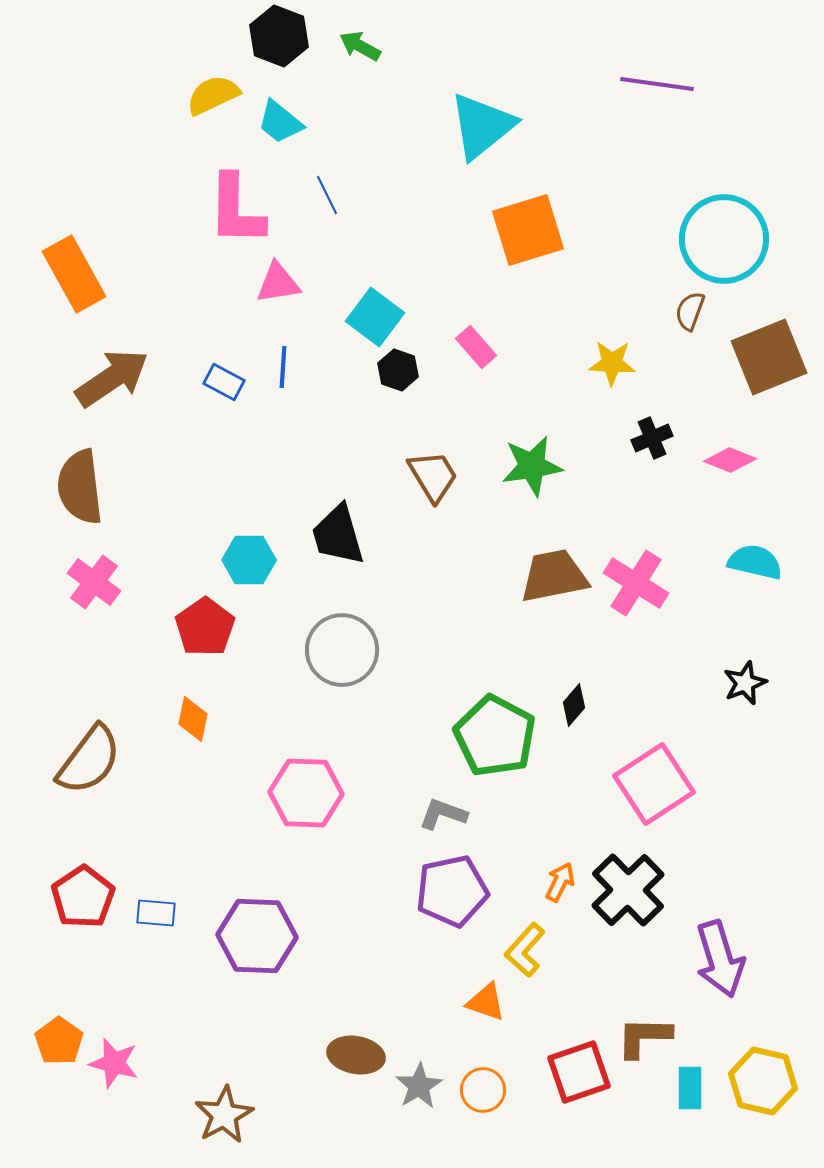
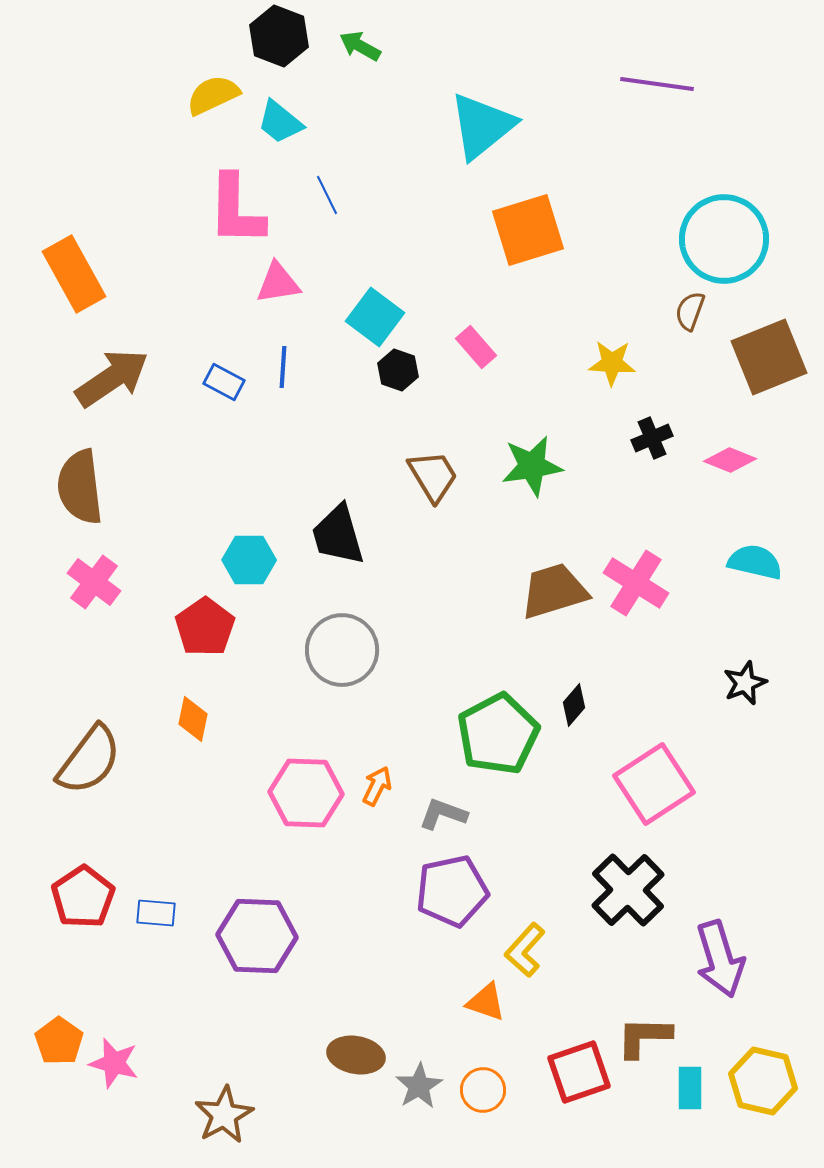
brown trapezoid at (554, 576): moved 15 px down; rotated 6 degrees counterclockwise
green pentagon at (495, 736): moved 3 px right, 2 px up; rotated 16 degrees clockwise
orange arrow at (560, 882): moved 183 px left, 96 px up
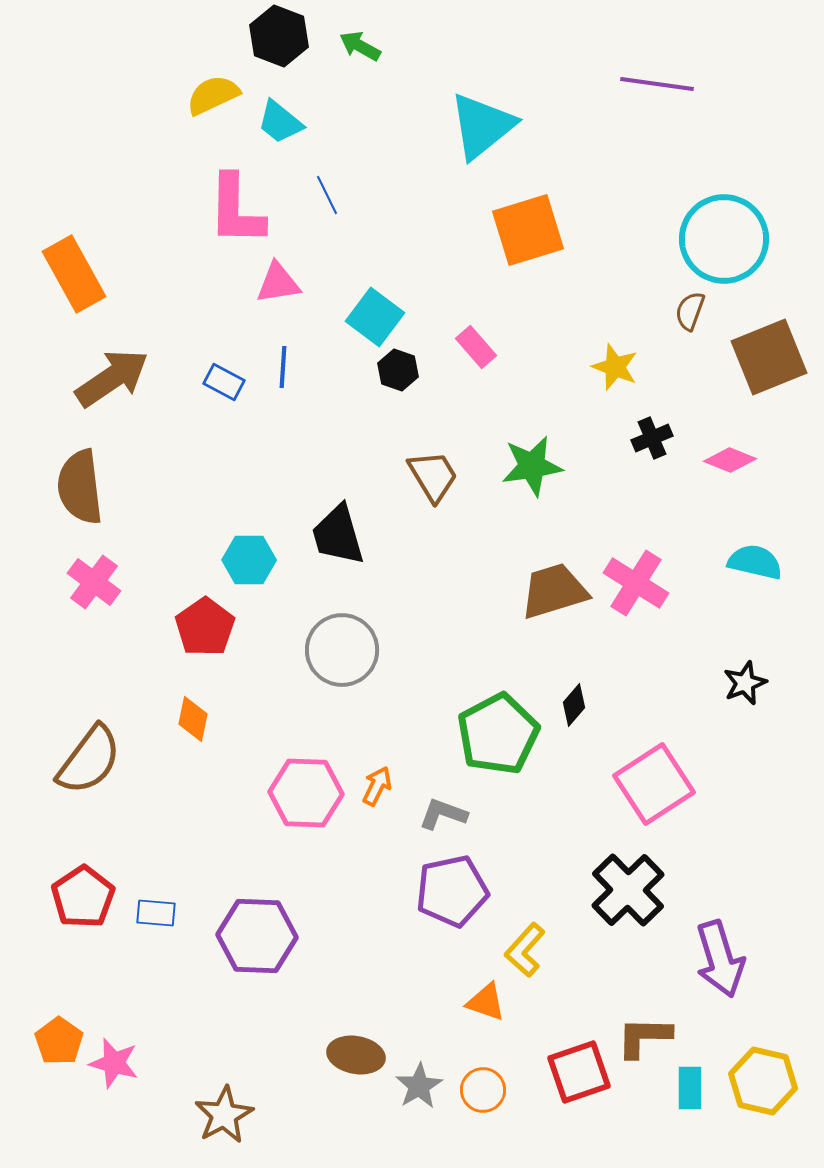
yellow star at (612, 363): moved 3 px right, 4 px down; rotated 18 degrees clockwise
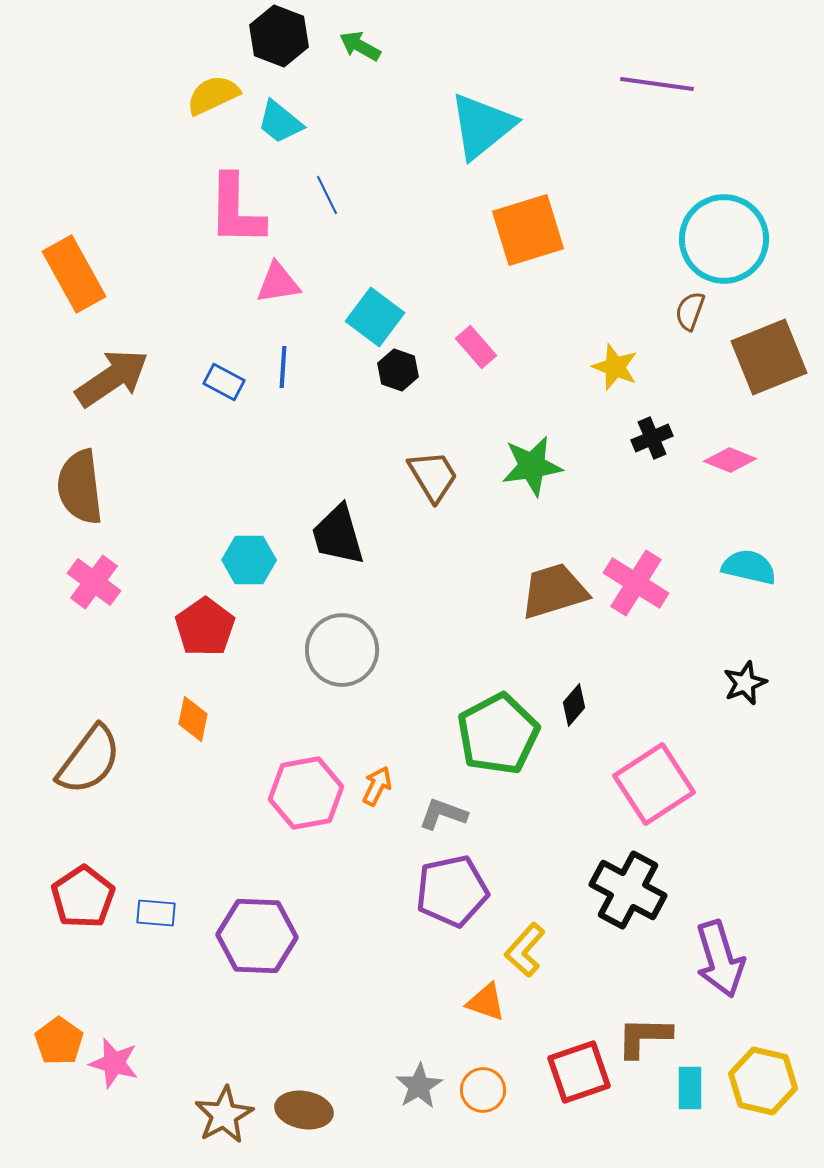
cyan semicircle at (755, 562): moved 6 px left, 5 px down
pink hexagon at (306, 793): rotated 12 degrees counterclockwise
black cross at (628, 890): rotated 18 degrees counterclockwise
brown ellipse at (356, 1055): moved 52 px left, 55 px down
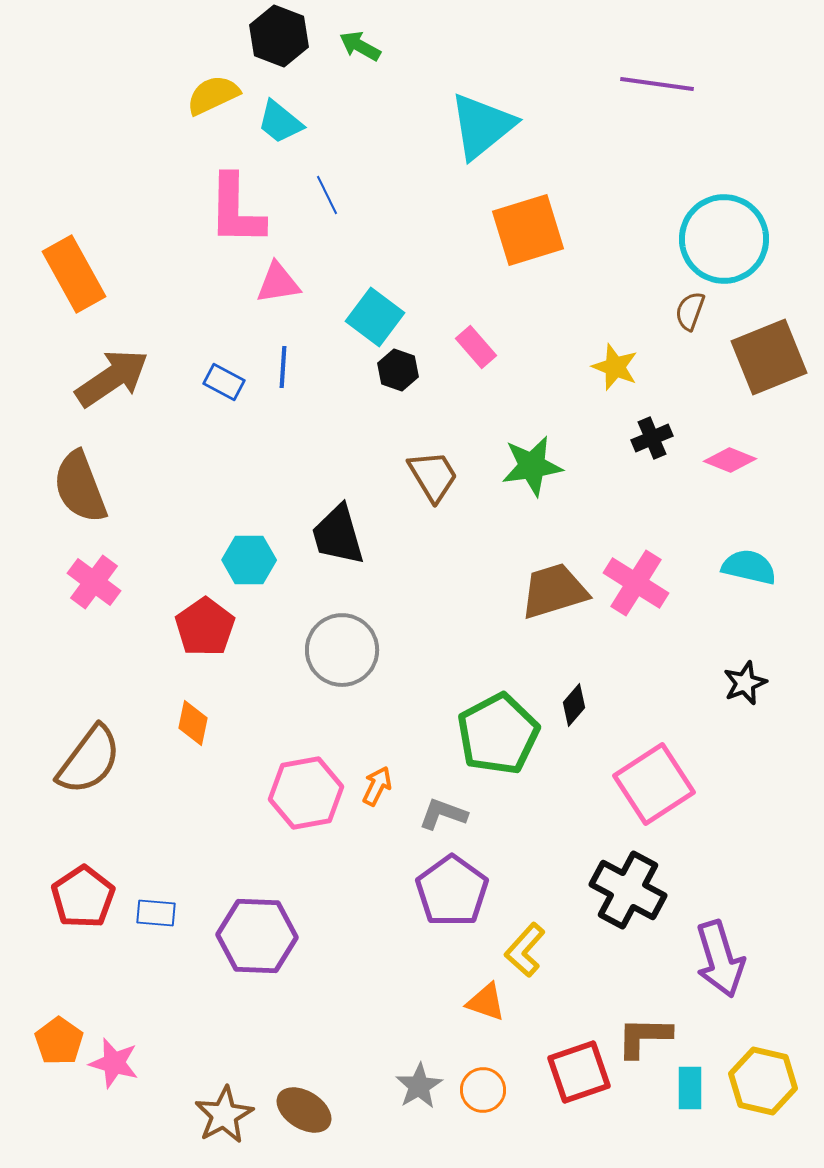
brown semicircle at (80, 487): rotated 14 degrees counterclockwise
orange diamond at (193, 719): moved 4 px down
purple pentagon at (452, 891): rotated 24 degrees counterclockwise
brown ellipse at (304, 1110): rotated 22 degrees clockwise
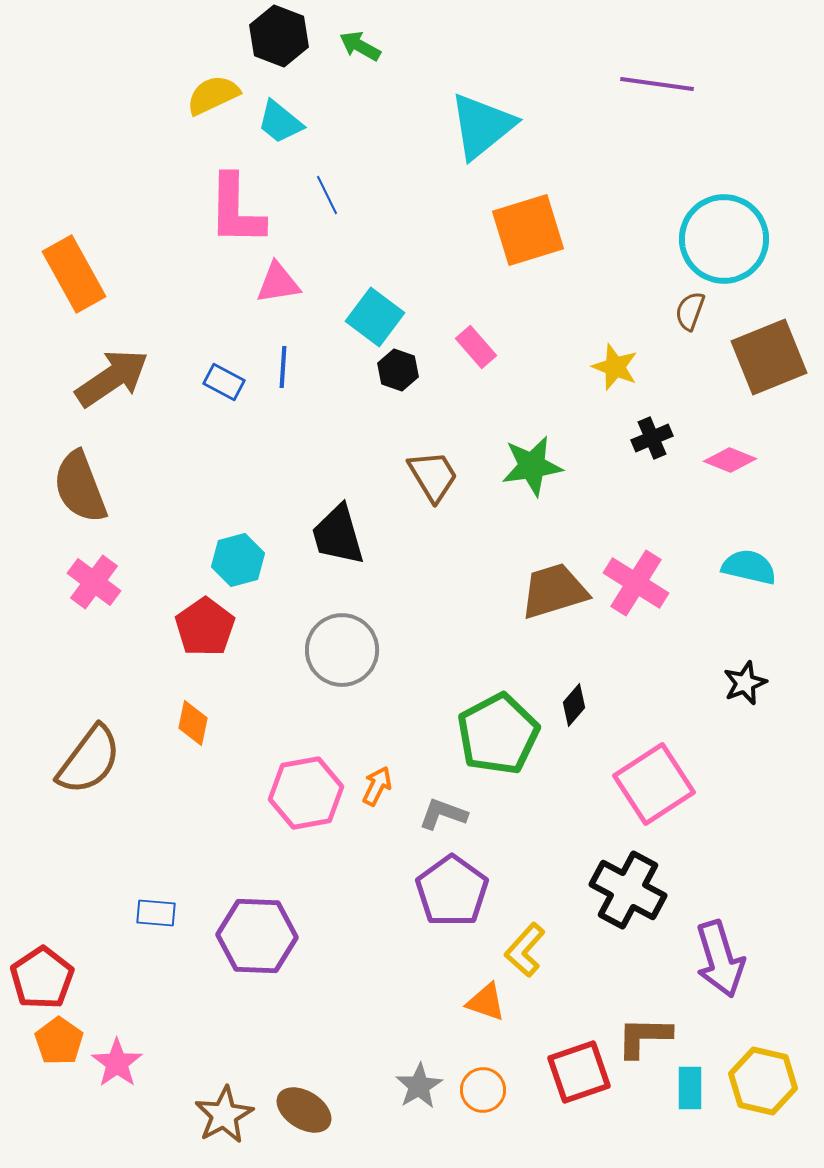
cyan hexagon at (249, 560): moved 11 px left; rotated 15 degrees counterclockwise
red pentagon at (83, 897): moved 41 px left, 81 px down
pink star at (114, 1063): moved 3 px right; rotated 21 degrees clockwise
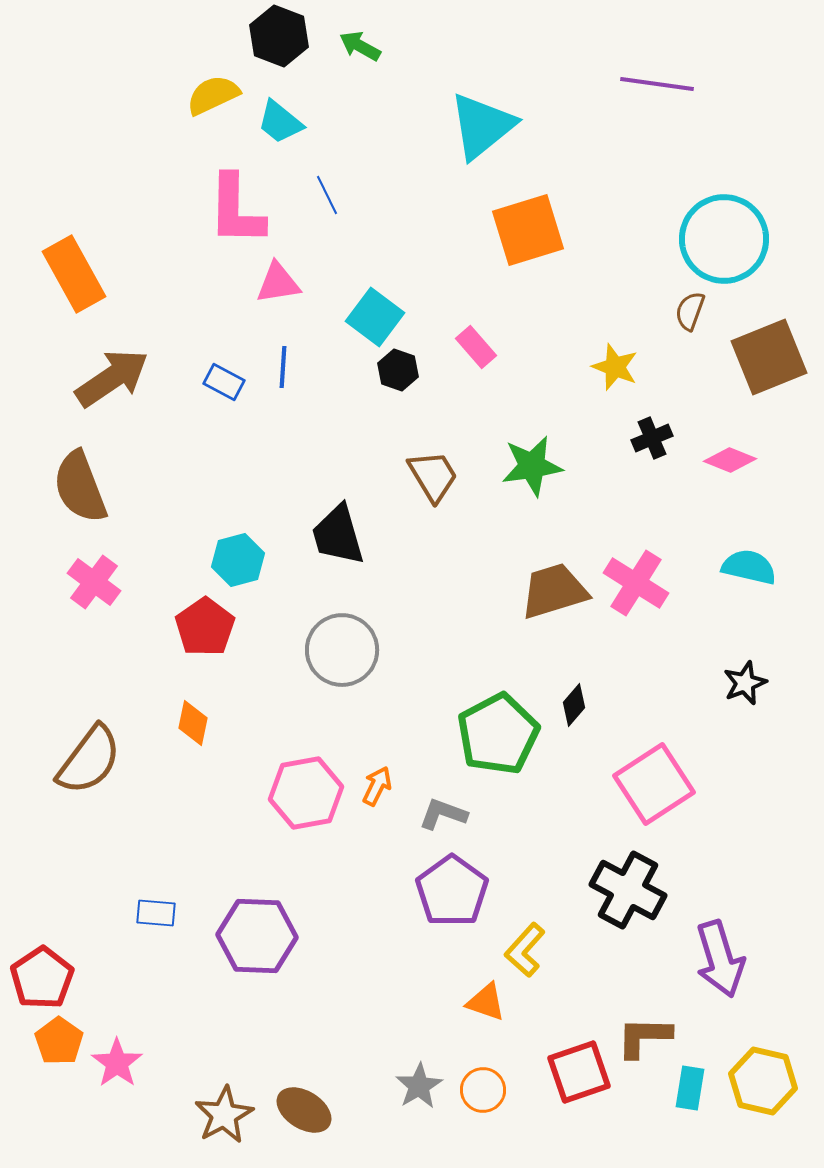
cyan rectangle at (690, 1088): rotated 9 degrees clockwise
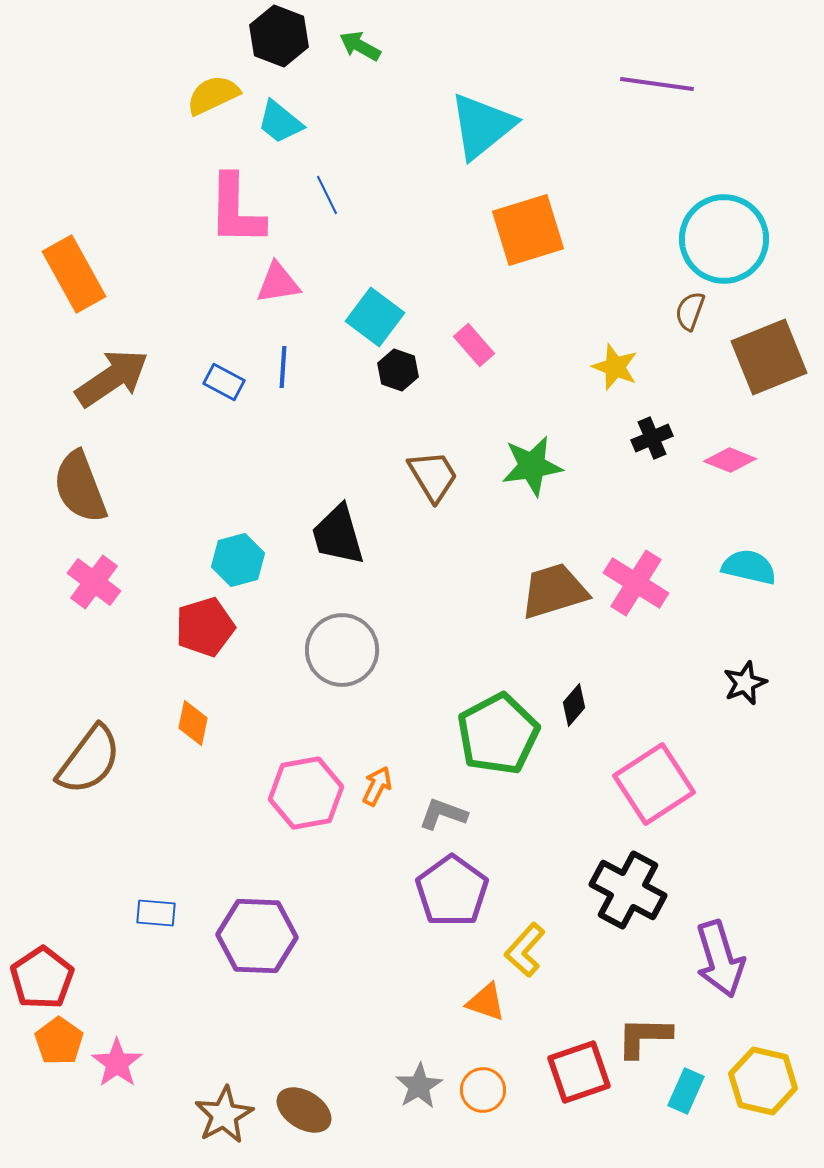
pink rectangle at (476, 347): moved 2 px left, 2 px up
red pentagon at (205, 627): rotated 18 degrees clockwise
cyan rectangle at (690, 1088): moved 4 px left, 3 px down; rotated 15 degrees clockwise
